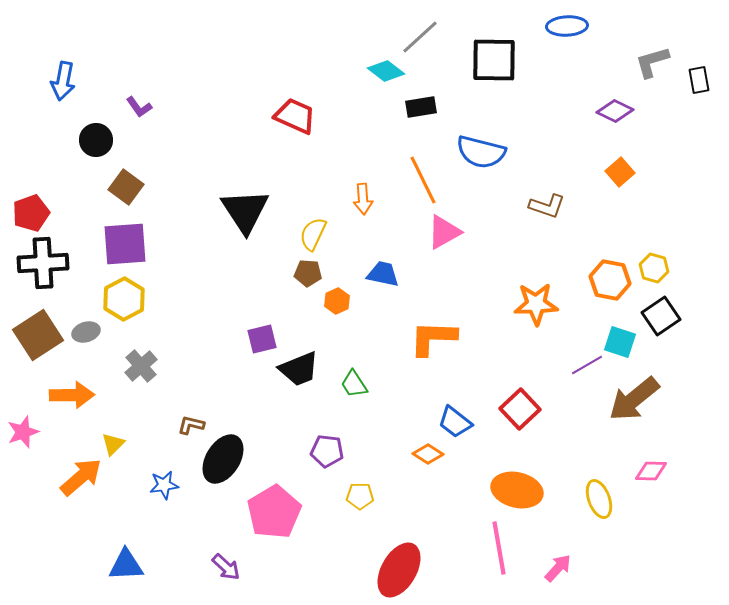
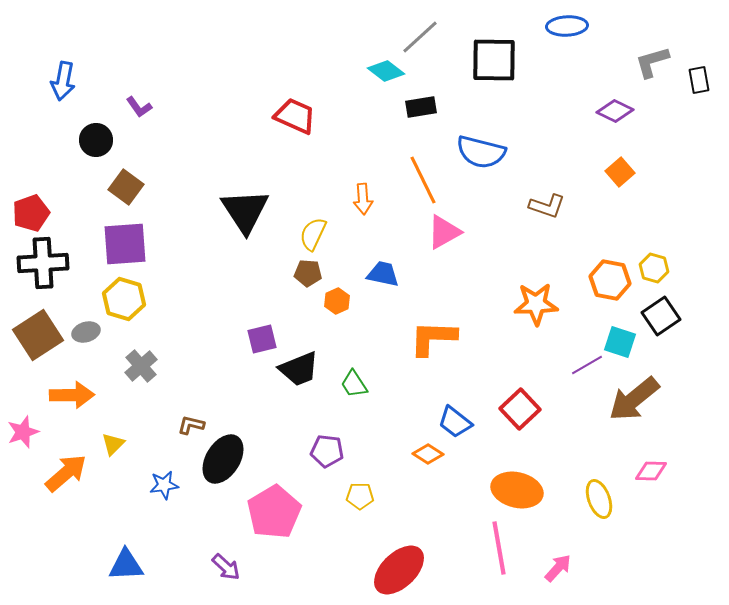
yellow hexagon at (124, 299): rotated 15 degrees counterclockwise
orange arrow at (81, 477): moved 15 px left, 4 px up
red ellipse at (399, 570): rotated 16 degrees clockwise
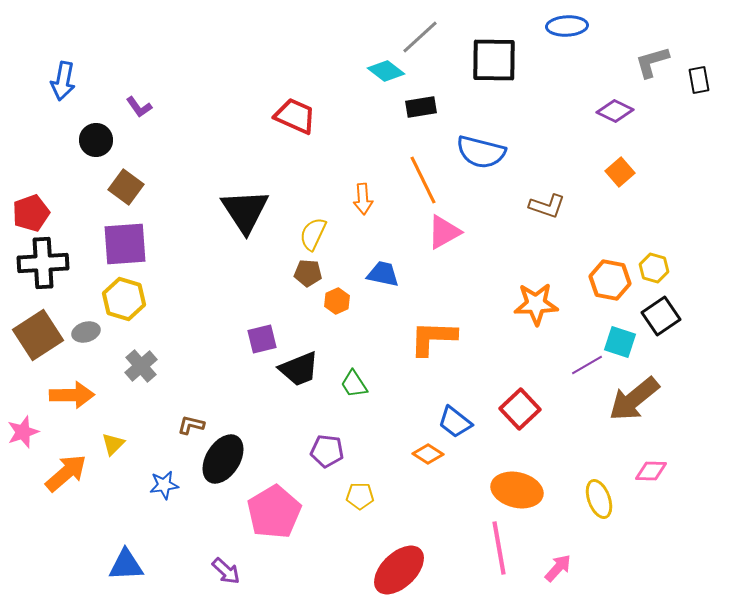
purple arrow at (226, 567): moved 4 px down
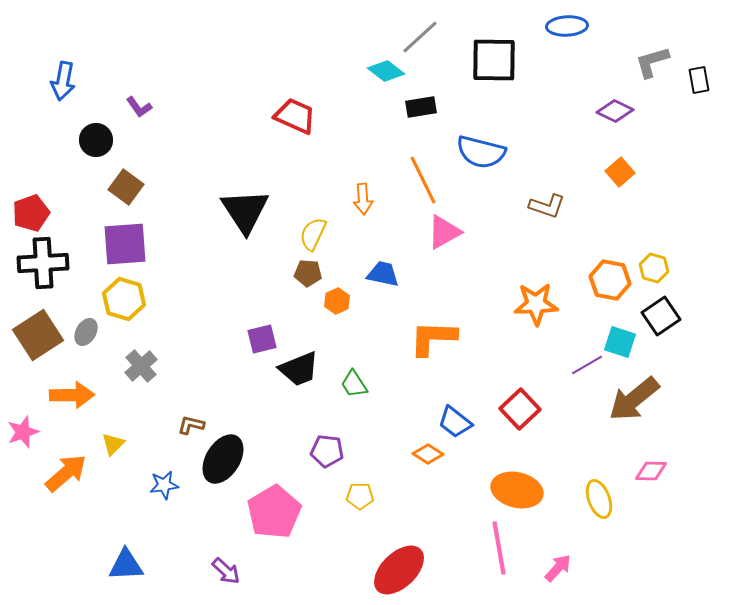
gray ellipse at (86, 332): rotated 44 degrees counterclockwise
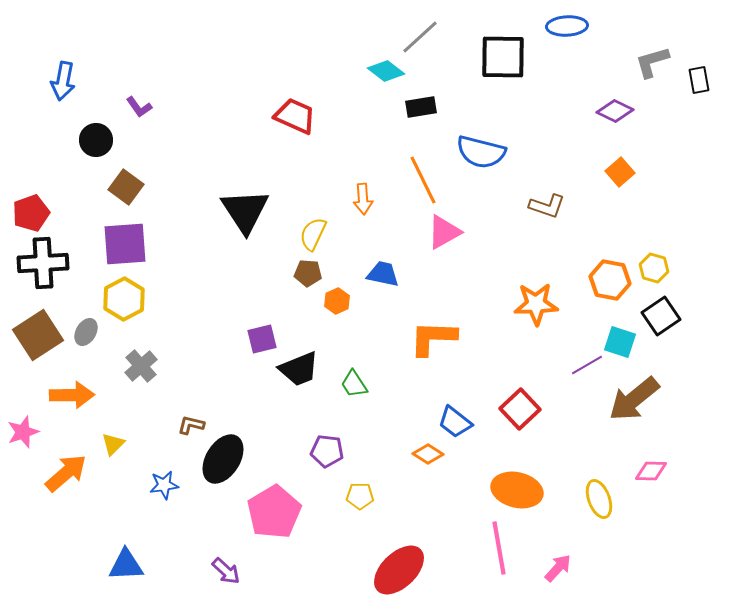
black square at (494, 60): moved 9 px right, 3 px up
yellow hexagon at (124, 299): rotated 15 degrees clockwise
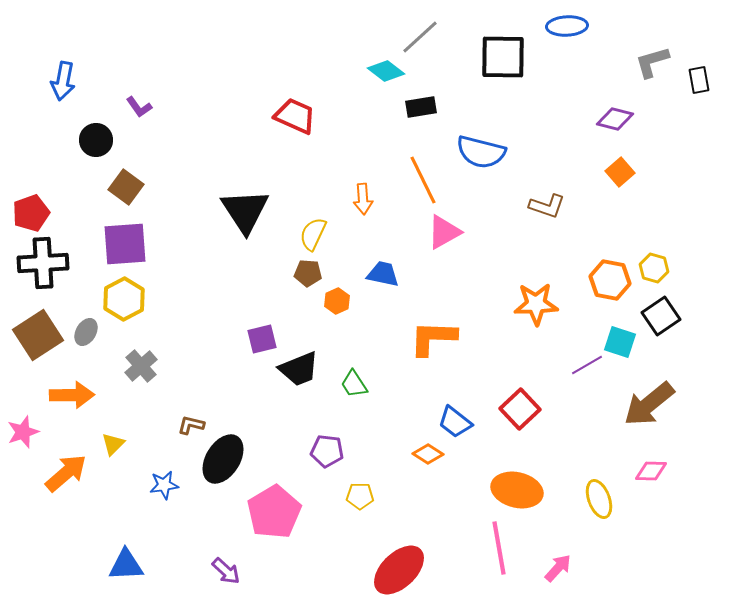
purple diamond at (615, 111): moved 8 px down; rotated 12 degrees counterclockwise
brown arrow at (634, 399): moved 15 px right, 5 px down
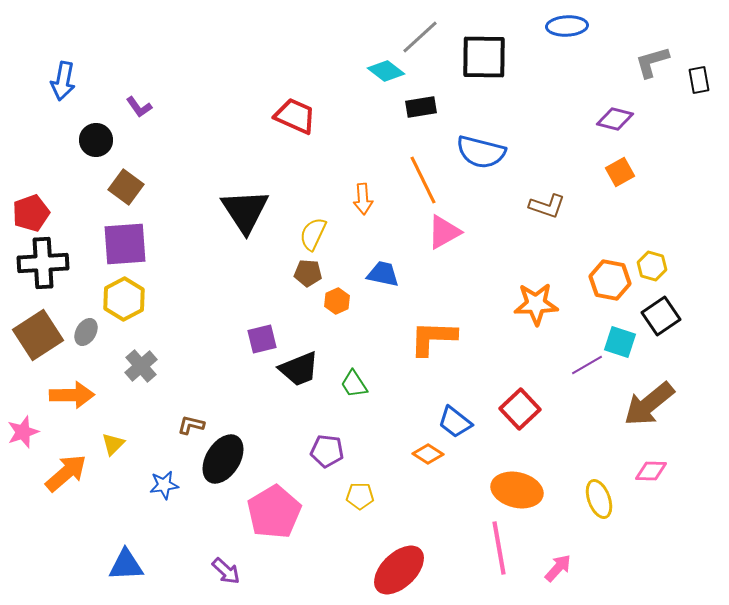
black square at (503, 57): moved 19 px left
orange square at (620, 172): rotated 12 degrees clockwise
yellow hexagon at (654, 268): moved 2 px left, 2 px up
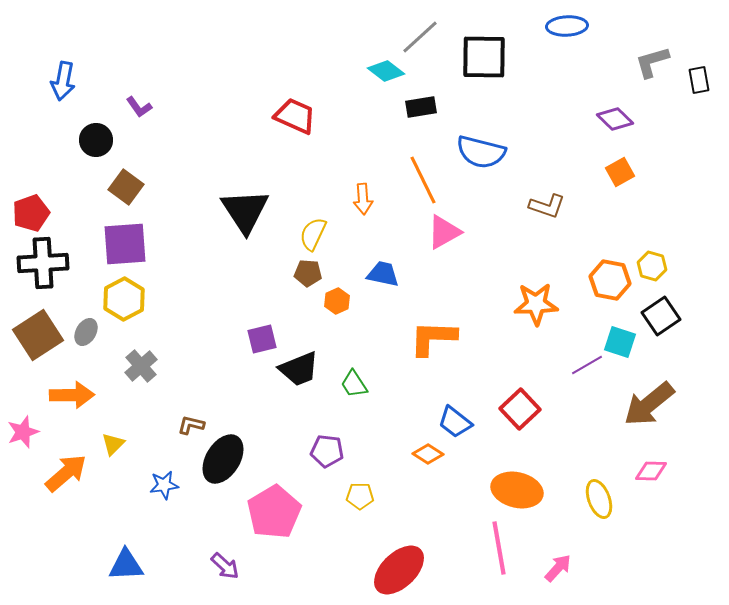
purple diamond at (615, 119): rotated 30 degrees clockwise
purple arrow at (226, 571): moved 1 px left, 5 px up
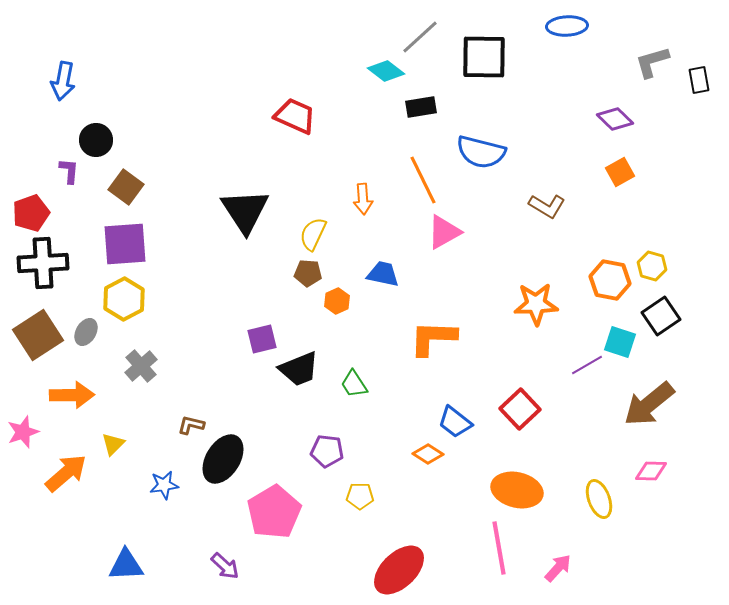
purple L-shape at (139, 107): moved 70 px left, 64 px down; rotated 140 degrees counterclockwise
brown L-shape at (547, 206): rotated 12 degrees clockwise
